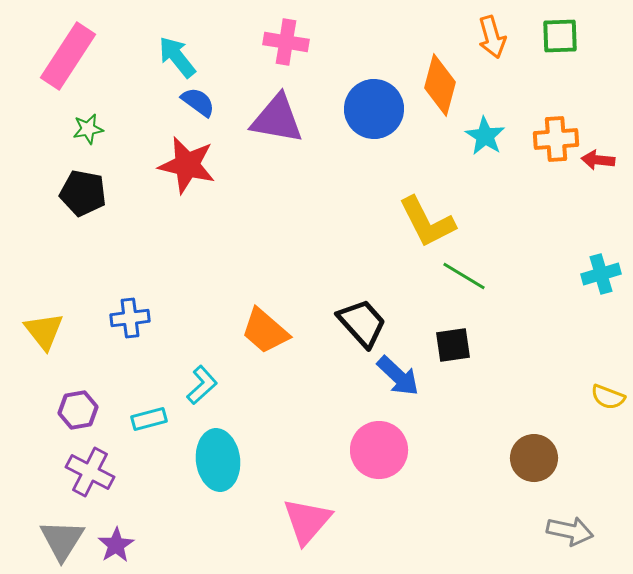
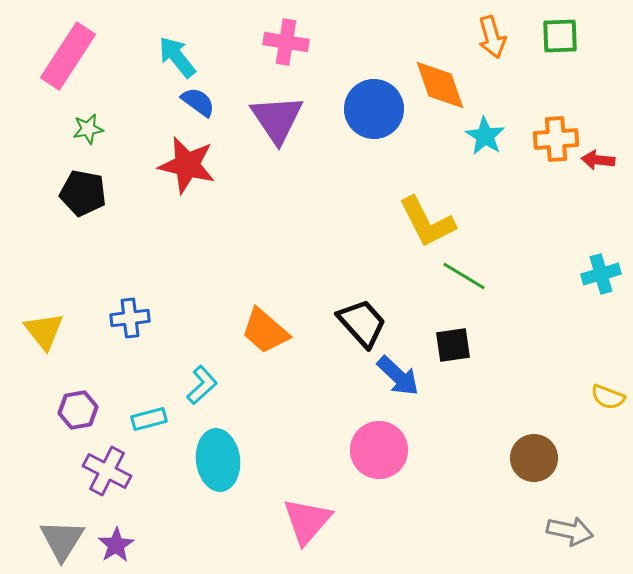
orange diamond: rotated 34 degrees counterclockwise
purple triangle: rotated 46 degrees clockwise
purple cross: moved 17 px right, 1 px up
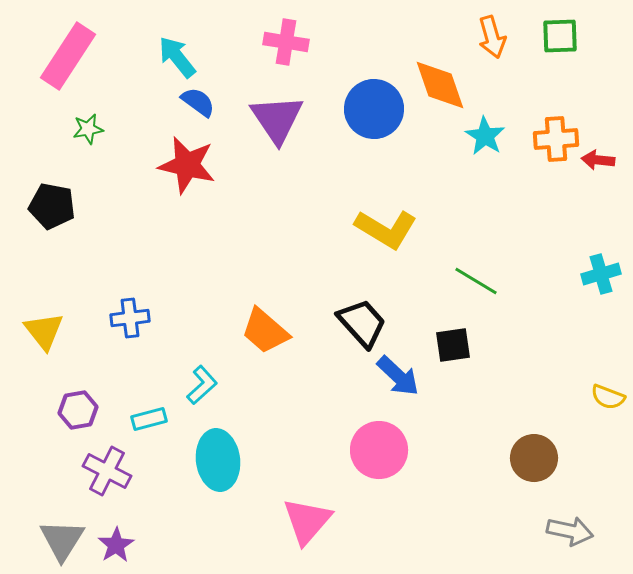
black pentagon: moved 31 px left, 13 px down
yellow L-shape: moved 41 px left, 7 px down; rotated 32 degrees counterclockwise
green line: moved 12 px right, 5 px down
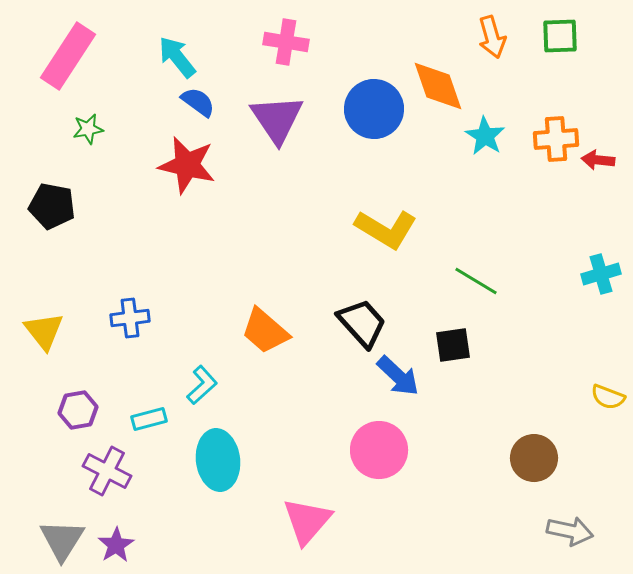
orange diamond: moved 2 px left, 1 px down
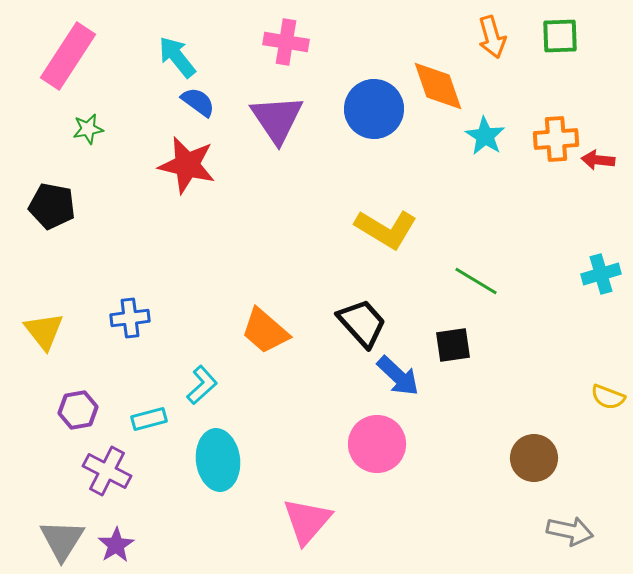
pink circle: moved 2 px left, 6 px up
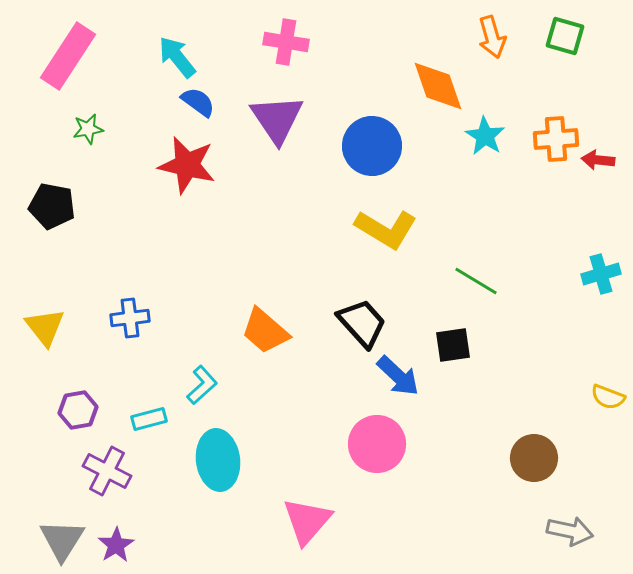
green square: moved 5 px right; rotated 18 degrees clockwise
blue circle: moved 2 px left, 37 px down
yellow triangle: moved 1 px right, 4 px up
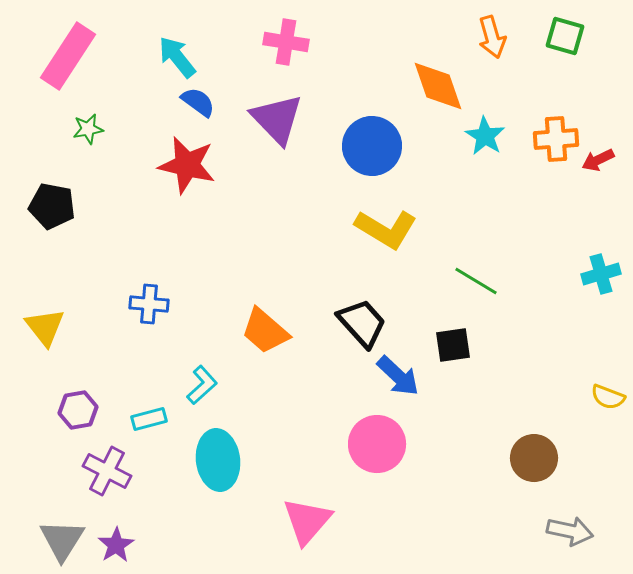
purple triangle: rotated 10 degrees counterclockwise
red arrow: rotated 32 degrees counterclockwise
blue cross: moved 19 px right, 14 px up; rotated 12 degrees clockwise
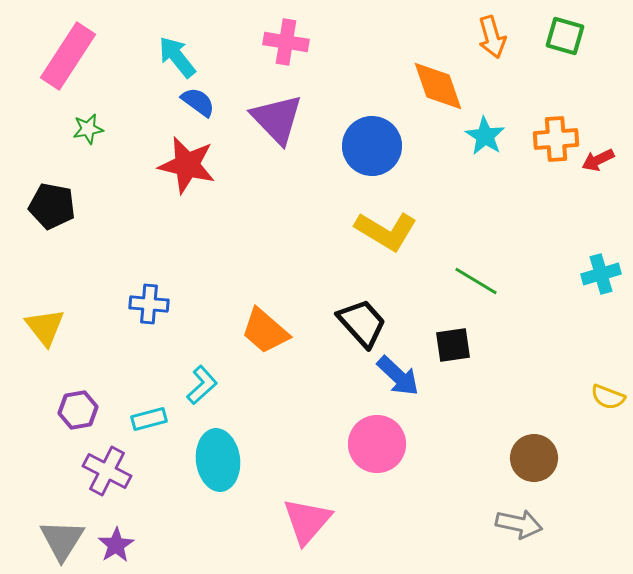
yellow L-shape: moved 2 px down
gray arrow: moved 51 px left, 7 px up
